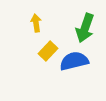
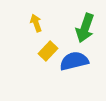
yellow arrow: rotated 12 degrees counterclockwise
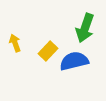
yellow arrow: moved 21 px left, 20 px down
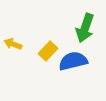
yellow arrow: moved 2 px left, 1 px down; rotated 48 degrees counterclockwise
blue semicircle: moved 1 px left
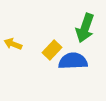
yellow rectangle: moved 4 px right, 1 px up
blue semicircle: rotated 12 degrees clockwise
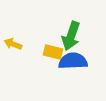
green arrow: moved 14 px left, 8 px down
yellow rectangle: moved 1 px right, 2 px down; rotated 60 degrees clockwise
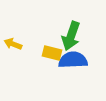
yellow rectangle: moved 1 px left, 1 px down
blue semicircle: moved 1 px up
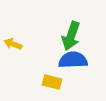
yellow rectangle: moved 29 px down
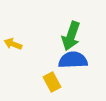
yellow rectangle: rotated 48 degrees clockwise
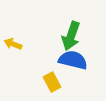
blue semicircle: rotated 16 degrees clockwise
